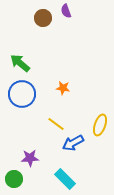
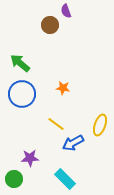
brown circle: moved 7 px right, 7 px down
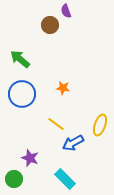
green arrow: moved 4 px up
purple star: rotated 24 degrees clockwise
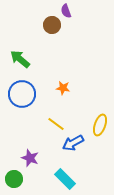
brown circle: moved 2 px right
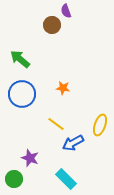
cyan rectangle: moved 1 px right
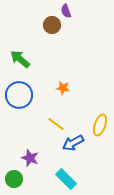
blue circle: moved 3 px left, 1 px down
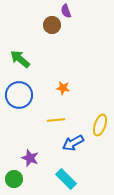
yellow line: moved 4 px up; rotated 42 degrees counterclockwise
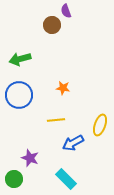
green arrow: rotated 55 degrees counterclockwise
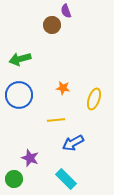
yellow ellipse: moved 6 px left, 26 px up
